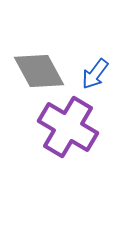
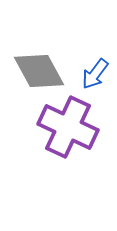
purple cross: rotated 6 degrees counterclockwise
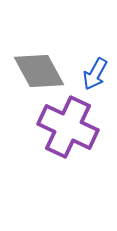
blue arrow: rotated 8 degrees counterclockwise
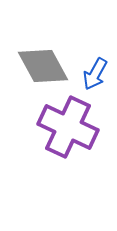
gray diamond: moved 4 px right, 5 px up
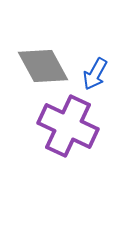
purple cross: moved 1 px up
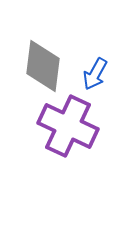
gray diamond: rotated 36 degrees clockwise
